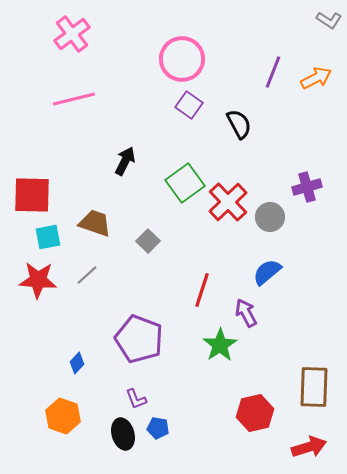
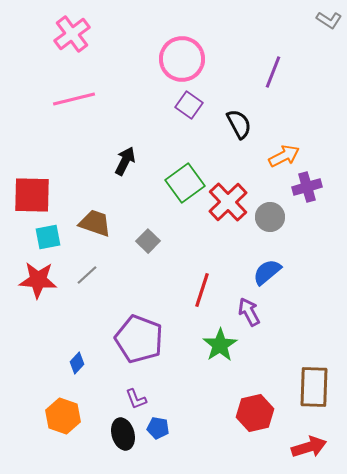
orange arrow: moved 32 px left, 78 px down
purple arrow: moved 3 px right, 1 px up
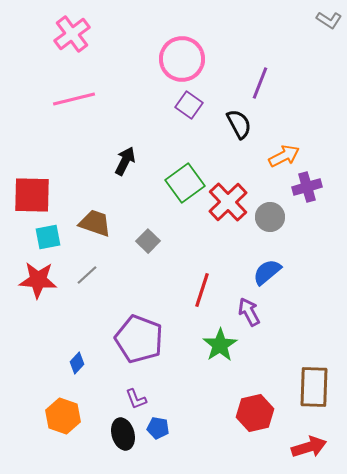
purple line: moved 13 px left, 11 px down
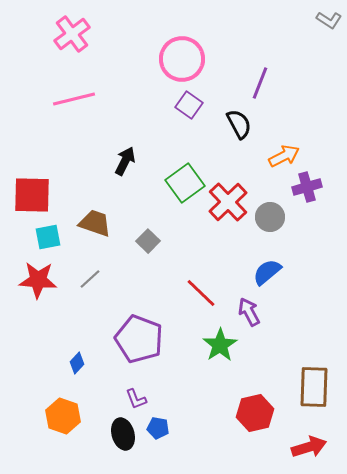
gray line: moved 3 px right, 4 px down
red line: moved 1 px left, 3 px down; rotated 64 degrees counterclockwise
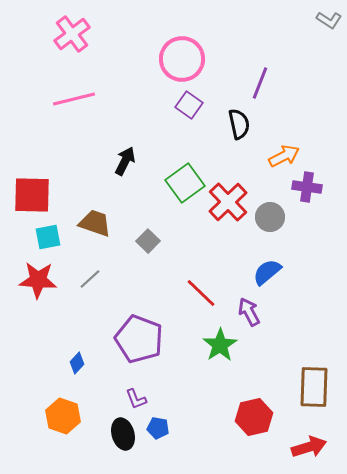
black semicircle: rotated 16 degrees clockwise
purple cross: rotated 24 degrees clockwise
red hexagon: moved 1 px left, 4 px down
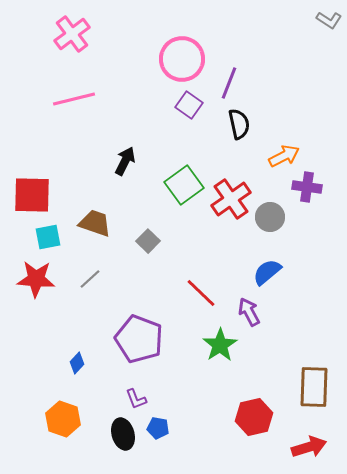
purple line: moved 31 px left
green square: moved 1 px left, 2 px down
red cross: moved 3 px right, 3 px up; rotated 9 degrees clockwise
red star: moved 2 px left, 1 px up
orange hexagon: moved 3 px down
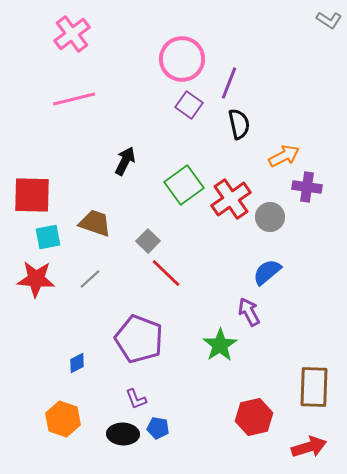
red line: moved 35 px left, 20 px up
blue diamond: rotated 20 degrees clockwise
black ellipse: rotated 72 degrees counterclockwise
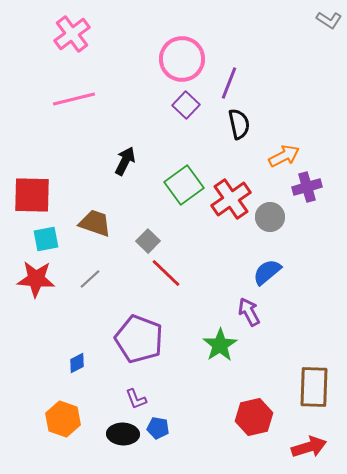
purple square: moved 3 px left; rotated 8 degrees clockwise
purple cross: rotated 24 degrees counterclockwise
cyan square: moved 2 px left, 2 px down
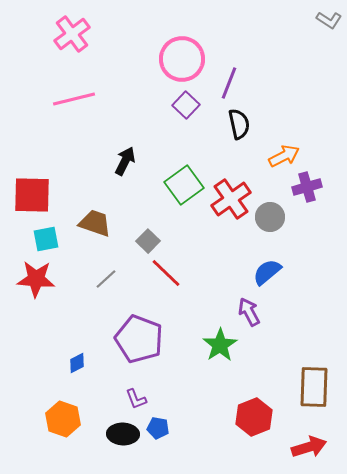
gray line: moved 16 px right
red hexagon: rotated 9 degrees counterclockwise
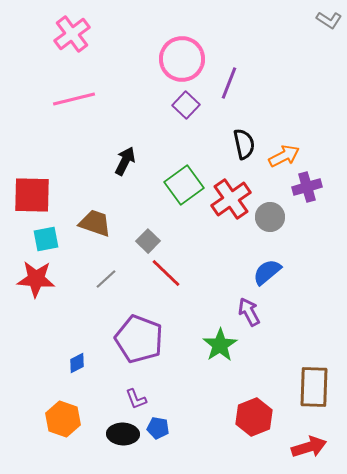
black semicircle: moved 5 px right, 20 px down
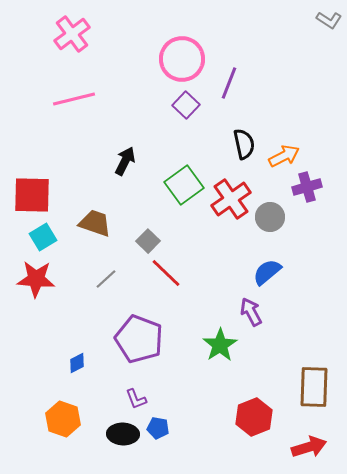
cyan square: moved 3 px left, 2 px up; rotated 20 degrees counterclockwise
purple arrow: moved 2 px right
